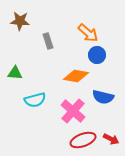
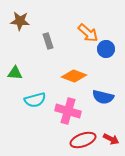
blue circle: moved 9 px right, 6 px up
orange diamond: moved 2 px left; rotated 10 degrees clockwise
pink cross: moved 5 px left; rotated 25 degrees counterclockwise
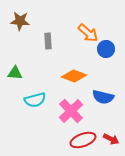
gray rectangle: rotated 14 degrees clockwise
pink cross: moved 3 px right; rotated 30 degrees clockwise
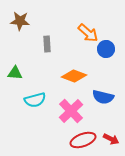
gray rectangle: moved 1 px left, 3 px down
